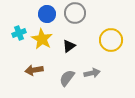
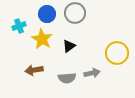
cyan cross: moved 7 px up
yellow circle: moved 6 px right, 13 px down
gray semicircle: rotated 132 degrees counterclockwise
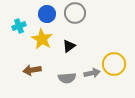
yellow circle: moved 3 px left, 11 px down
brown arrow: moved 2 px left
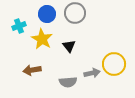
black triangle: rotated 32 degrees counterclockwise
gray semicircle: moved 1 px right, 4 px down
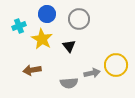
gray circle: moved 4 px right, 6 px down
yellow circle: moved 2 px right, 1 px down
gray semicircle: moved 1 px right, 1 px down
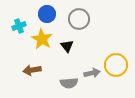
black triangle: moved 2 px left
